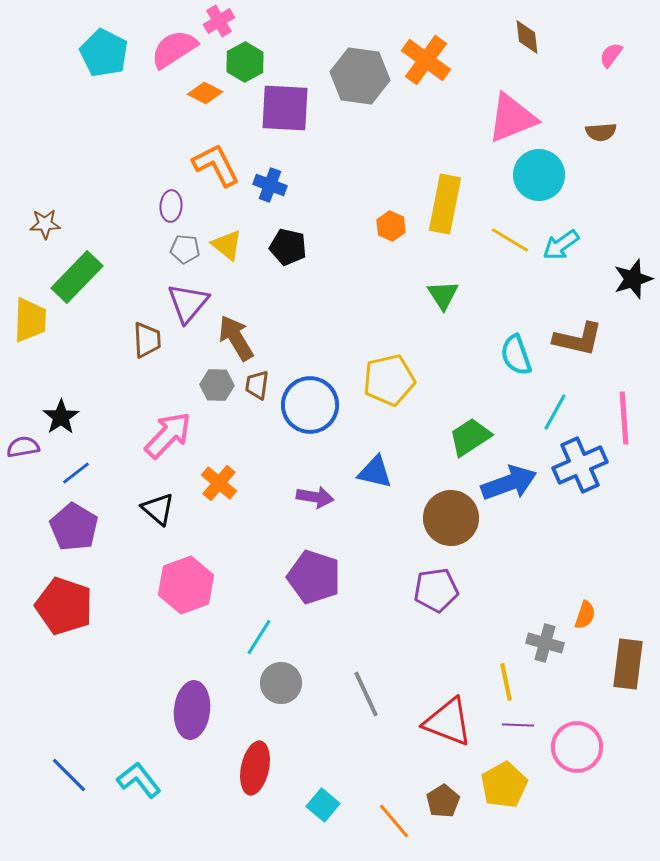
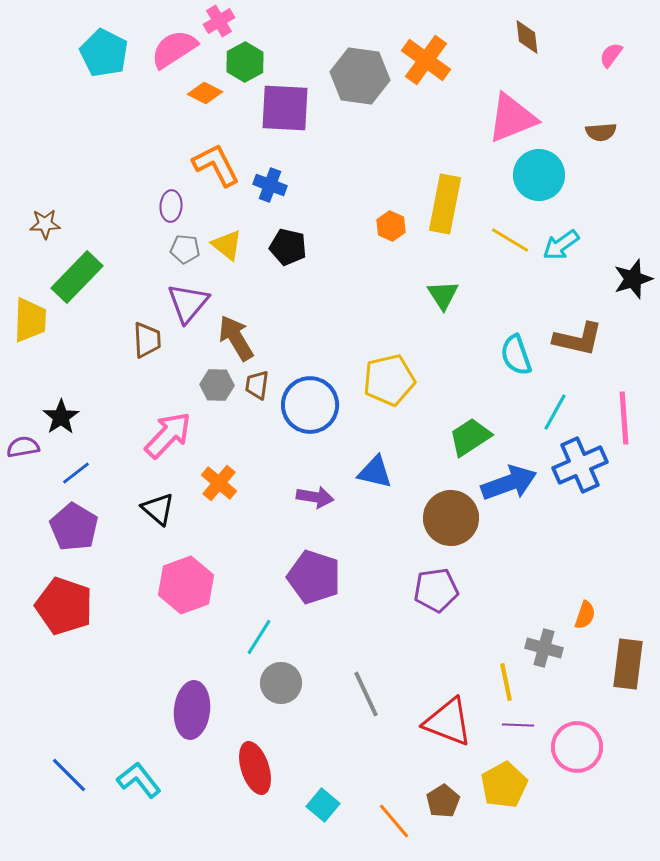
gray cross at (545, 643): moved 1 px left, 5 px down
red ellipse at (255, 768): rotated 30 degrees counterclockwise
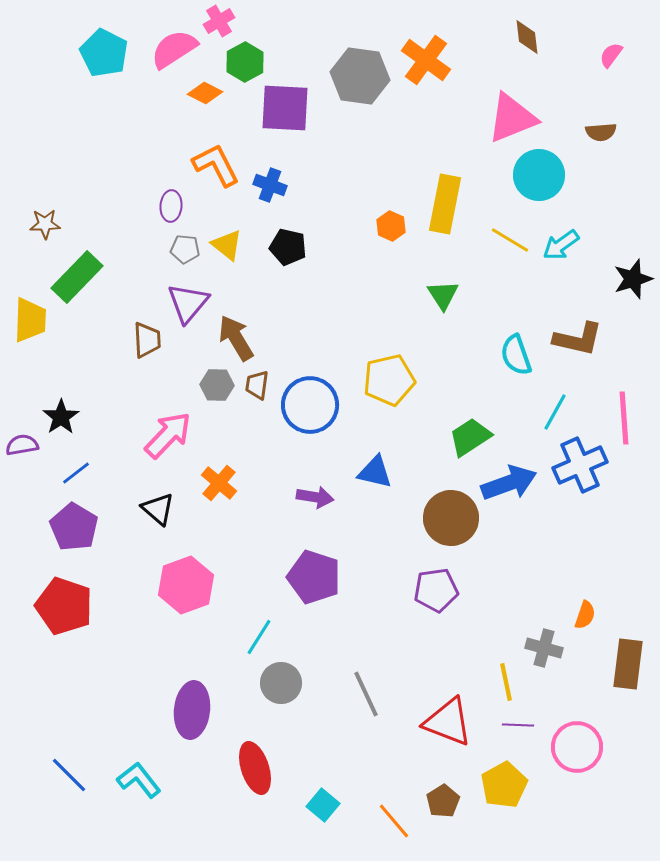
purple semicircle at (23, 447): moved 1 px left, 2 px up
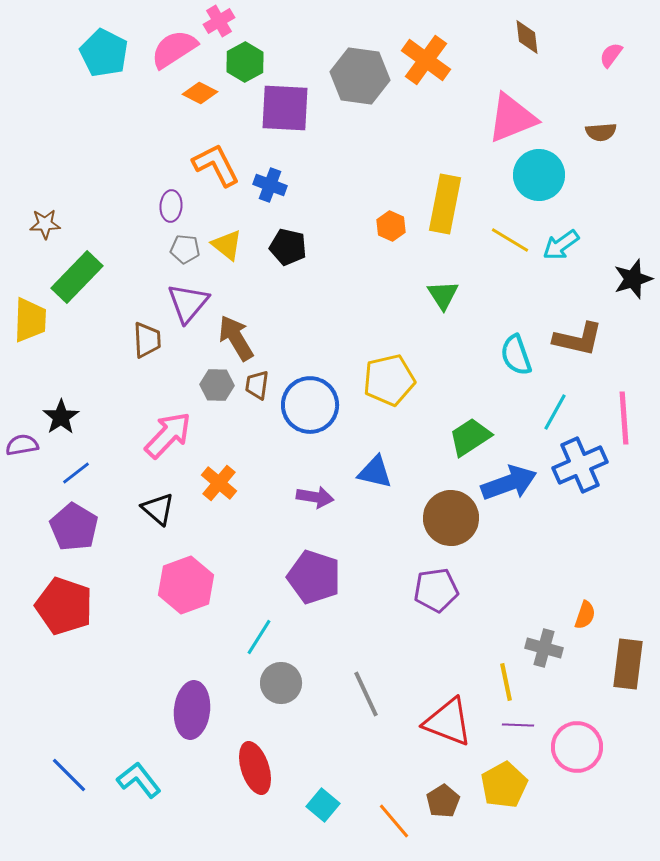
orange diamond at (205, 93): moved 5 px left
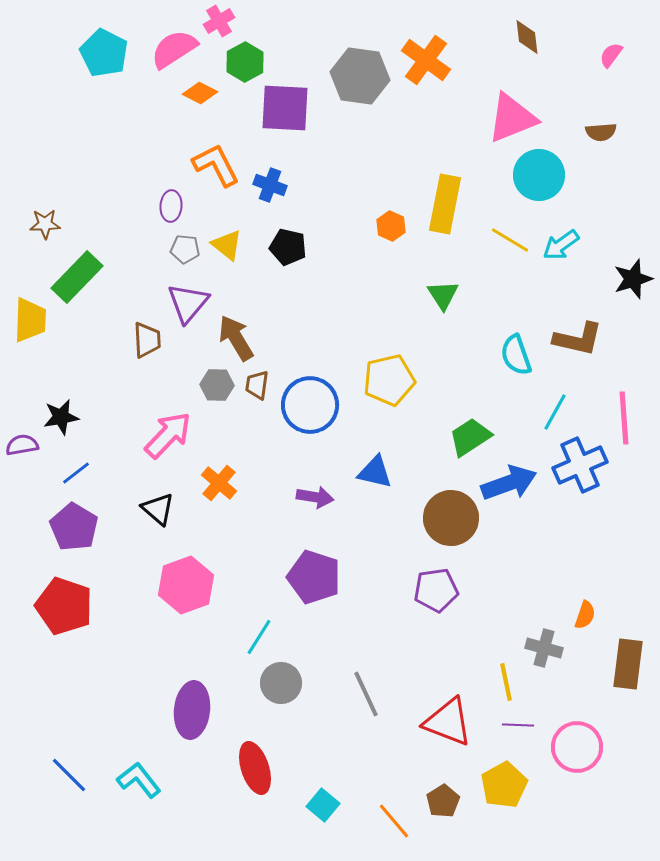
black star at (61, 417): rotated 24 degrees clockwise
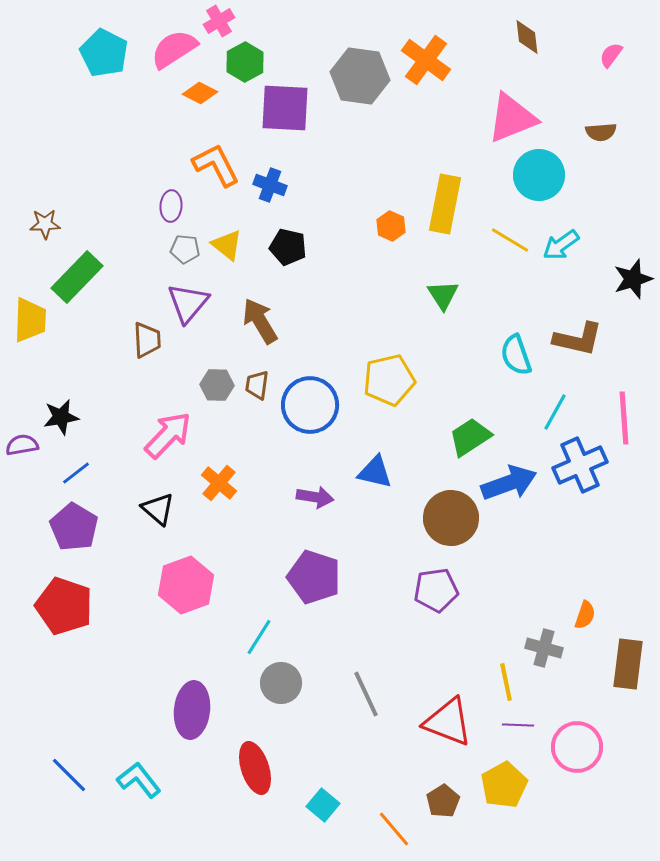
brown arrow at (236, 338): moved 24 px right, 17 px up
orange line at (394, 821): moved 8 px down
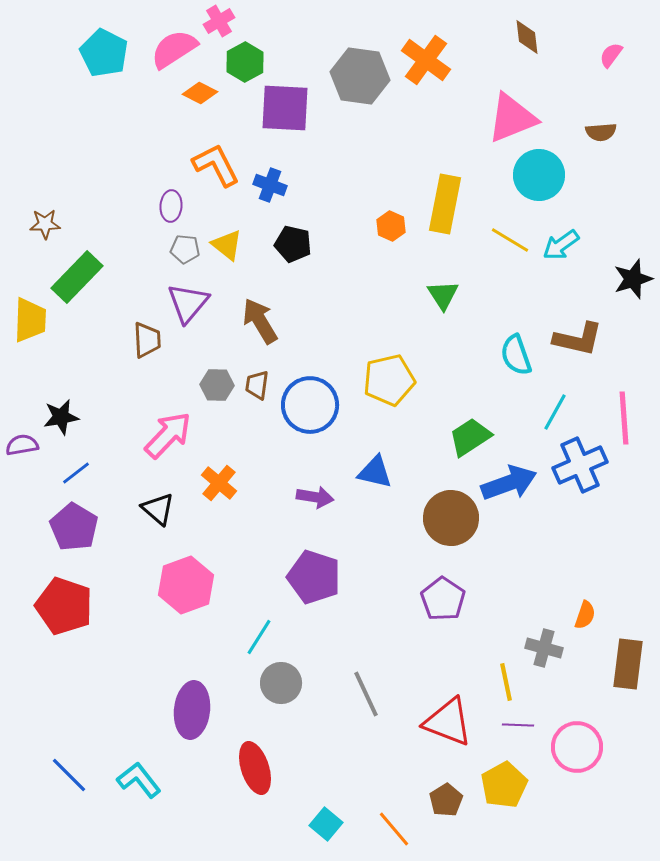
black pentagon at (288, 247): moved 5 px right, 3 px up
purple pentagon at (436, 590): moved 7 px right, 9 px down; rotated 30 degrees counterclockwise
brown pentagon at (443, 801): moved 3 px right, 1 px up
cyan square at (323, 805): moved 3 px right, 19 px down
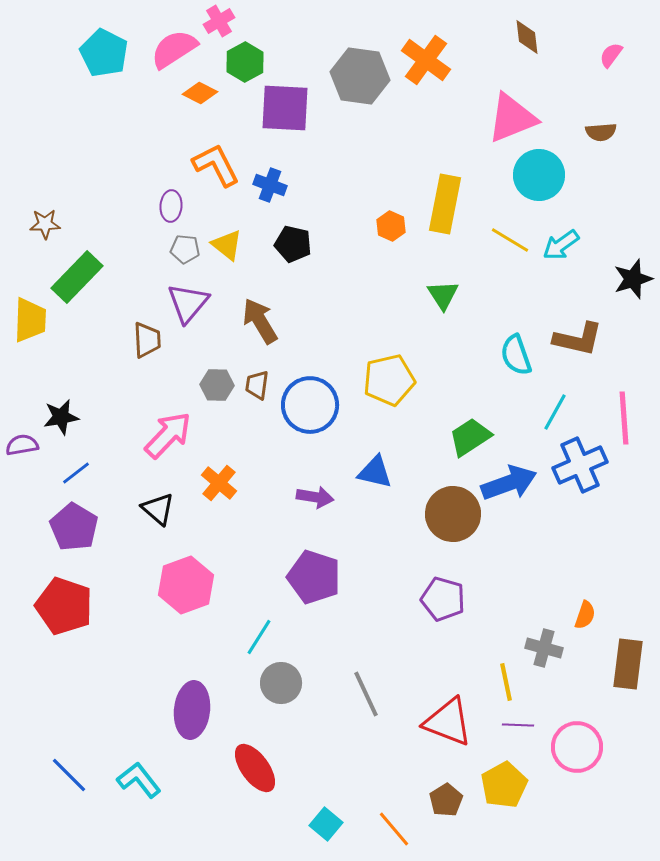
brown circle at (451, 518): moved 2 px right, 4 px up
purple pentagon at (443, 599): rotated 18 degrees counterclockwise
red ellipse at (255, 768): rotated 18 degrees counterclockwise
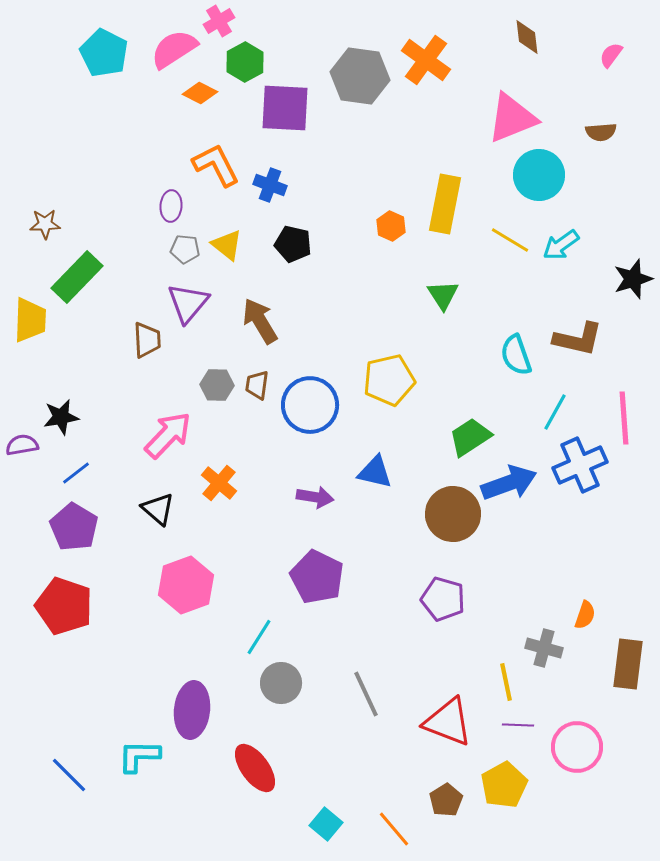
purple pentagon at (314, 577): moved 3 px right; rotated 8 degrees clockwise
cyan L-shape at (139, 780): moved 24 px up; rotated 51 degrees counterclockwise
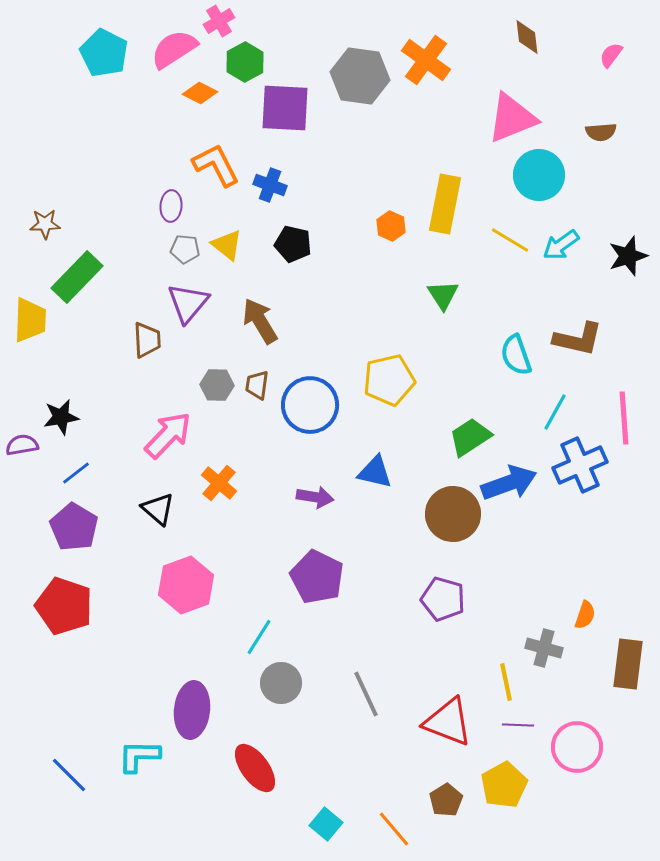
black star at (633, 279): moved 5 px left, 23 px up
